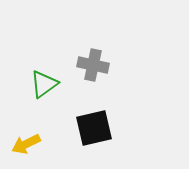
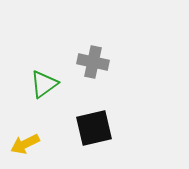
gray cross: moved 3 px up
yellow arrow: moved 1 px left
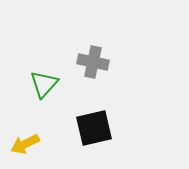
green triangle: rotated 12 degrees counterclockwise
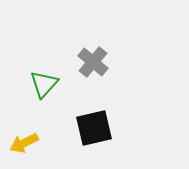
gray cross: rotated 28 degrees clockwise
yellow arrow: moved 1 px left, 1 px up
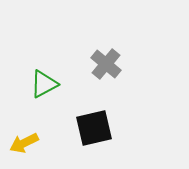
gray cross: moved 13 px right, 2 px down
green triangle: rotated 20 degrees clockwise
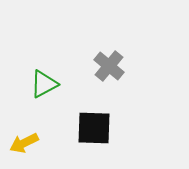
gray cross: moved 3 px right, 2 px down
black square: rotated 15 degrees clockwise
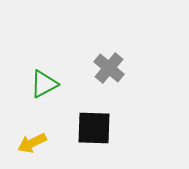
gray cross: moved 2 px down
yellow arrow: moved 8 px right
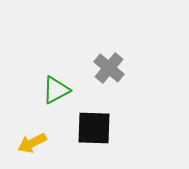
green triangle: moved 12 px right, 6 px down
